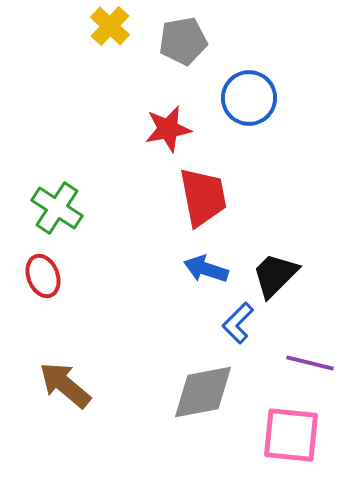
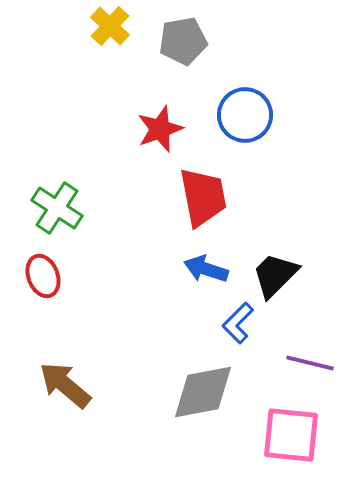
blue circle: moved 4 px left, 17 px down
red star: moved 8 px left; rotated 9 degrees counterclockwise
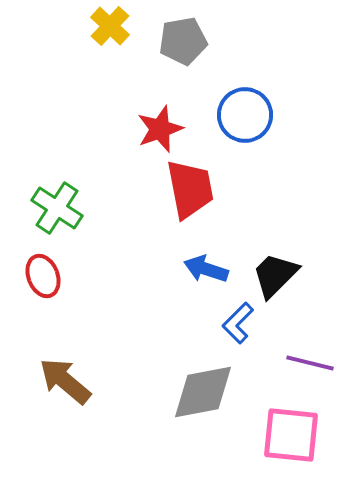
red trapezoid: moved 13 px left, 8 px up
brown arrow: moved 4 px up
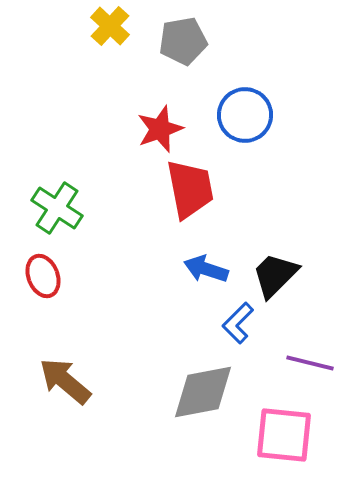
pink square: moved 7 px left
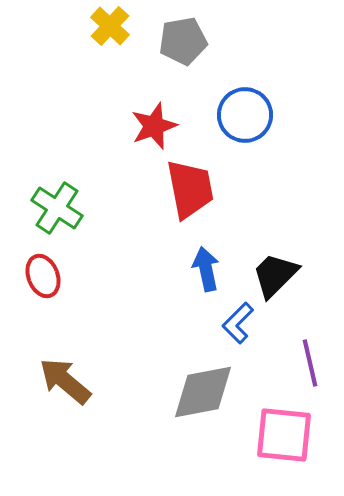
red star: moved 6 px left, 3 px up
blue arrow: rotated 60 degrees clockwise
purple line: rotated 63 degrees clockwise
